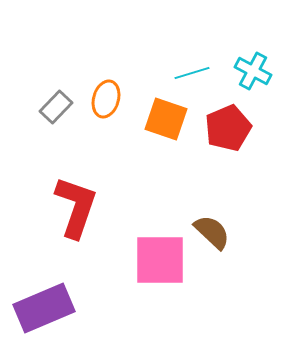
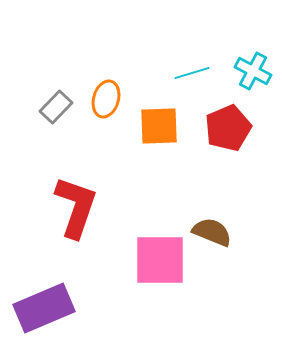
orange square: moved 7 px left, 7 px down; rotated 21 degrees counterclockwise
brown semicircle: rotated 21 degrees counterclockwise
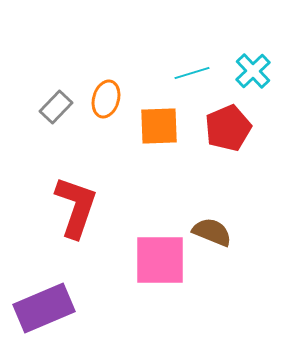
cyan cross: rotated 18 degrees clockwise
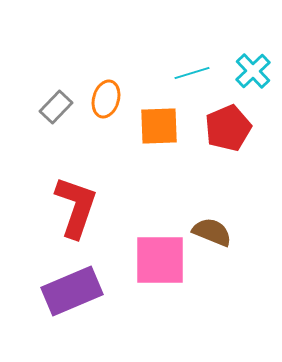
purple rectangle: moved 28 px right, 17 px up
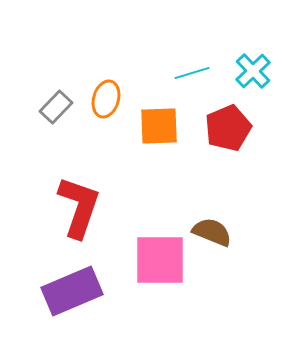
red L-shape: moved 3 px right
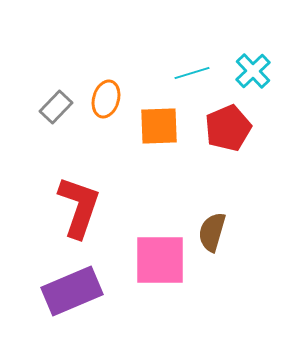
brown semicircle: rotated 96 degrees counterclockwise
